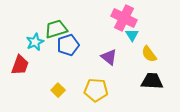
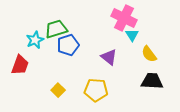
cyan star: moved 2 px up
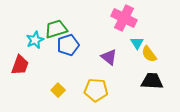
cyan triangle: moved 5 px right, 8 px down
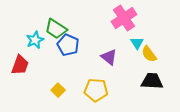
pink cross: rotated 30 degrees clockwise
green trapezoid: rotated 130 degrees counterclockwise
blue pentagon: rotated 30 degrees counterclockwise
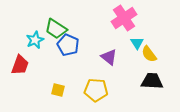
yellow square: rotated 32 degrees counterclockwise
